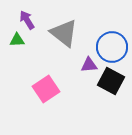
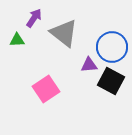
purple arrow: moved 7 px right, 2 px up; rotated 66 degrees clockwise
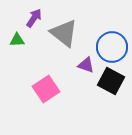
purple triangle: moved 3 px left; rotated 24 degrees clockwise
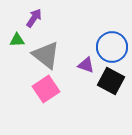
gray triangle: moved 18 px left, 22 px down
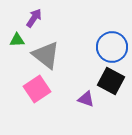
purple triangle: moved 34 px down
pink square: moved 9 px left
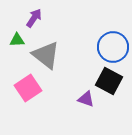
blue circle: moved 1 px right
black square: moved 2 px left
pink square: moved 9 px left, 1 px up
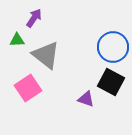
black square: moved 2 px right, 1 px down
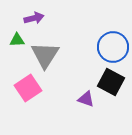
purple arrow: rotated 42 degrees clockwise
gray triangle: moved 1 px left; rotated 24 degrees clockwise
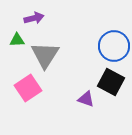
blue circle: moved 1 px right, 1 px up
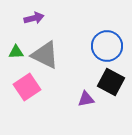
green triangle: moved 1 px left, 12 px down
blue circle: moved 7 px left
gray triangle: rotated 36 degrees counterclockwise
pink square: moved 1 px left, 1 px up
purple triangle: rotated 30 degrees counterclockwise
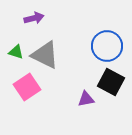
green triangle: rotated 21 degrees clockwise
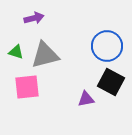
gray triangle: rotated 40 degrees counterclockwise
pink square: rotated 28 degrees clockwise
